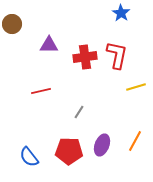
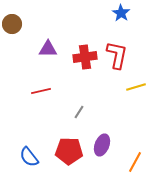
purple triangle: moved 1 px left, 4 px down
orange line: moved 21 px down
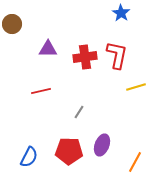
blue semicircle: rotated 115 degrees counterclockwise
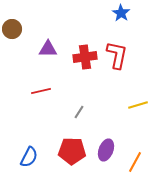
brown circle: moved 5 px down
yellow line: moved 2 px right, 18 px down
purple ellipse: moved 4 px right, 5 px down
red pentagon: moved 3 px right
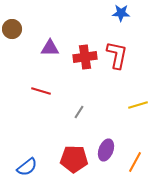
blue star: rotated 30 degrees counterclockwise
purple triangle: moved 2 px right, 1 px up
red line: rotated 30 degrees clockwise
red pentagon: moved 2 px right, 8 px down
blue semicircle: moved 2 px left, 10 px down; rotated 25 degrees clockwise
